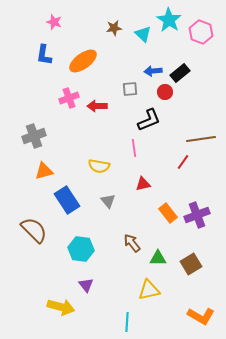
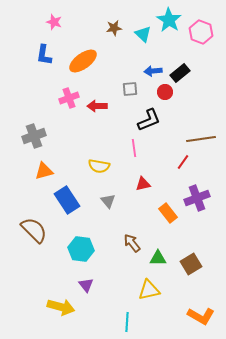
purple cross: moved 17 px up
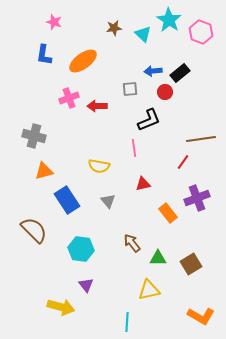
gray cross: rotated 35 degrees clockwise
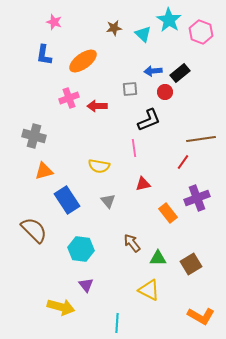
yellow triangle: rotated 40 degrees clockwise
cyan line: moved 10 px left, 1 px down
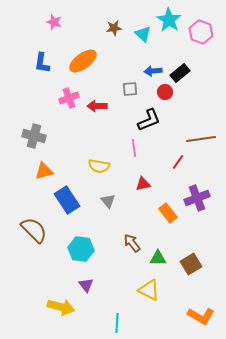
blue L-shape: moved 2 px left, 8 px down
red line: moved 5 px left
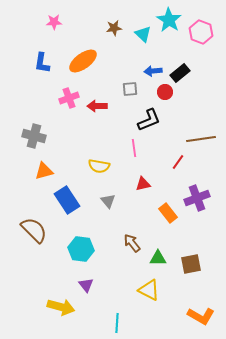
pink star: rotated 21 degrees counterclockwise
brown square: rotated 20 degrees clockwise
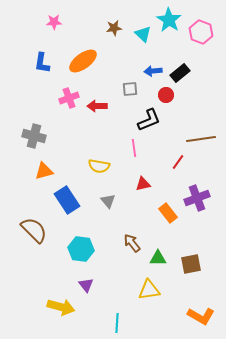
red circle: moved 1 px right, 3 px down
yellow triangle: rotated 35 degrees counterclockwise
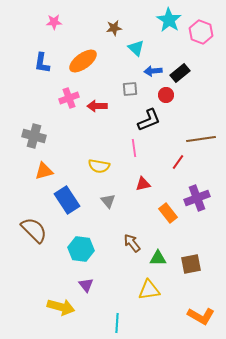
cyan triangle: moved 7 px left, 14 px down
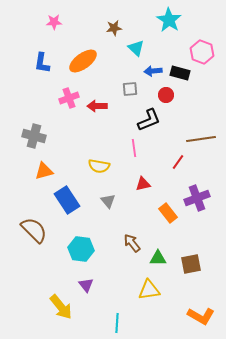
pink hexagon: moved 1 px right, 20 px down
black rectangle: rotated 54 degrees clockwise
yellow arrow: rotated 36 degrees clockwise
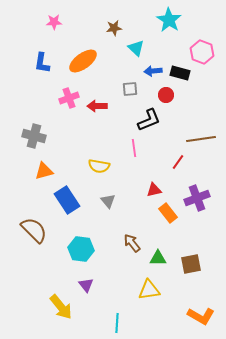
red triangle: moved 11 px right, 6 px down
